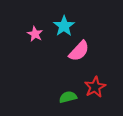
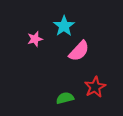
pink star: moved 5 px down; rotated 28 degrees clockwise
green semicircle: moved 3 px left, 1 px down
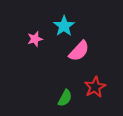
green semicircle: rotated 132 degrees clockwise
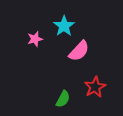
green semicircle: moved 2 px left, 1 px down
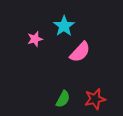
pink semicircle: moved 1 px right, 1 px down
red star: moved 12 px down; rotated 15 degrees clockwise
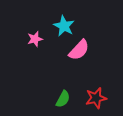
cyan star: rotated 10 degrees counterclockwise
pink semicircle: moved 1 px left, 2 px up
red star: moved 1 px right, 1 px up
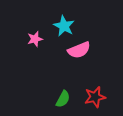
pink semicircle: rotated 25 degrees clockwise
red star: moved 1 px left, 1 px up
